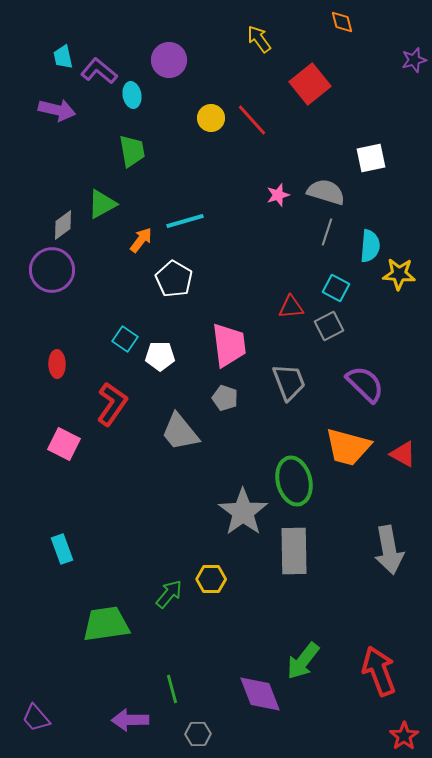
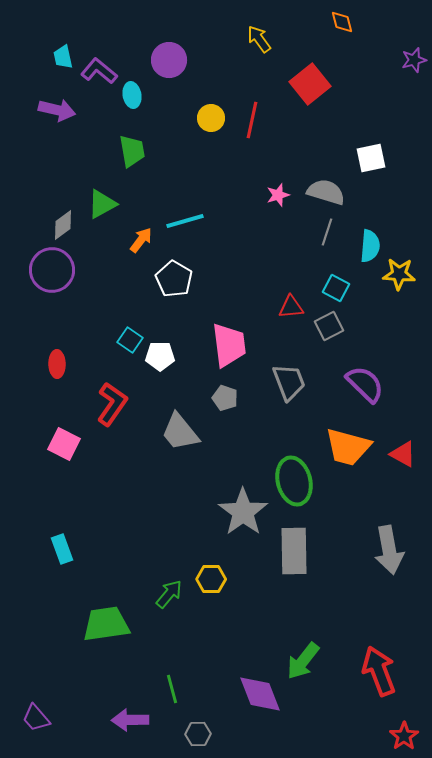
red line at (252, 120): rotated 54 degrees clockwise
cyan square at (125, 339): moved 5 px right, 1 px down
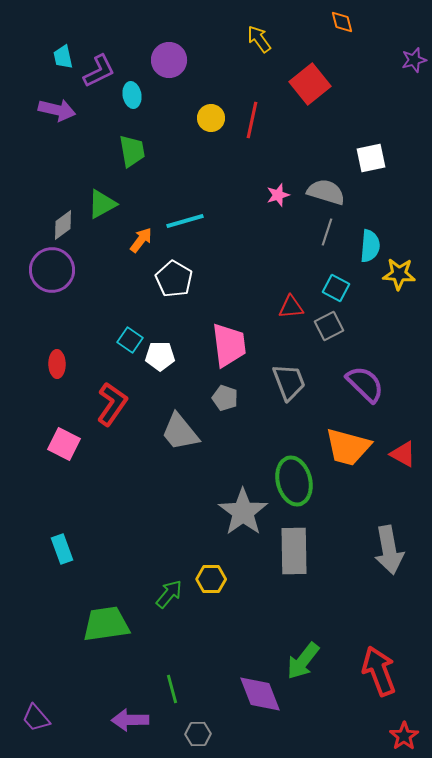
purple L-shape at (99, 71): rotated 114 degrees clockwise
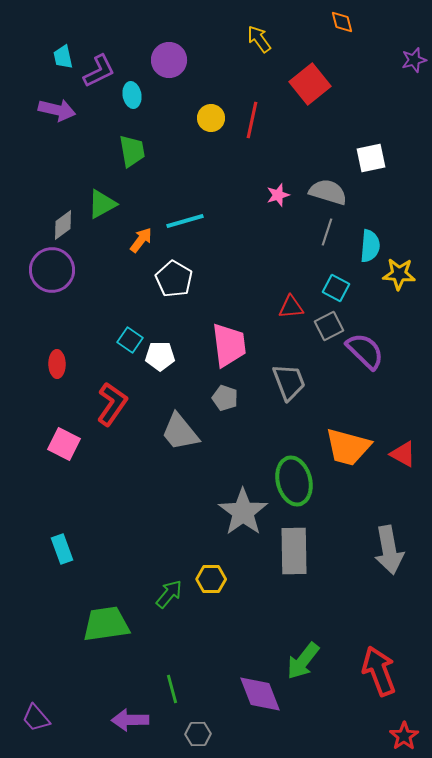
gray semicircle at (326, 192): moved 2 px right
purple semicircle at (365, 384): moved 33 px up
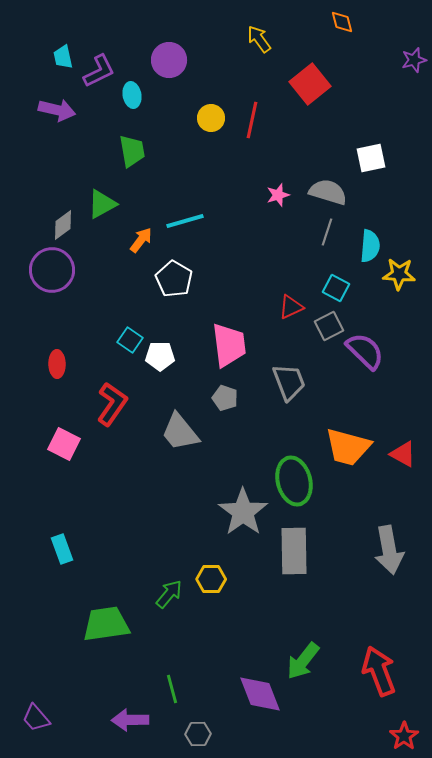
red triangle at (291, 307): rotated 20 degrees counterclockwise
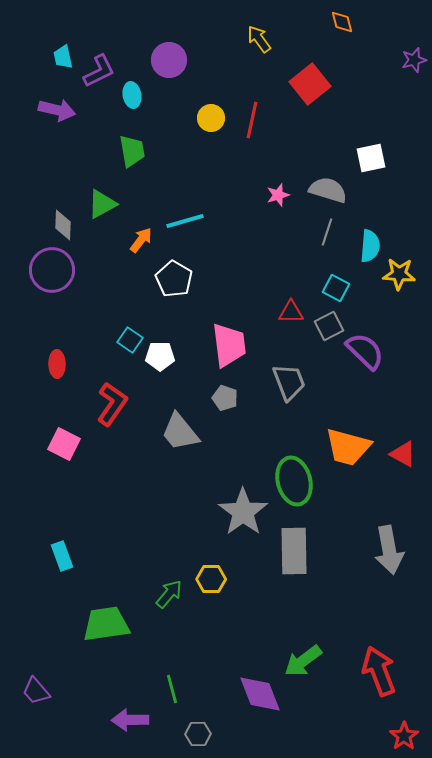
gray semicircle at (328, 192): moved 2 px up
gray diamond at (63, 225): rotated 52 degrees counterclockwise
red triangle at (291, 307): moved 5 px down; rotated 24 degrees clockwise
cyan rectangle at (62, 549): moved 7 px down
green arrow at (303, 661): rotated 15 degrees clockwise
purple trapezoid at (36, 718): moved 27 px up
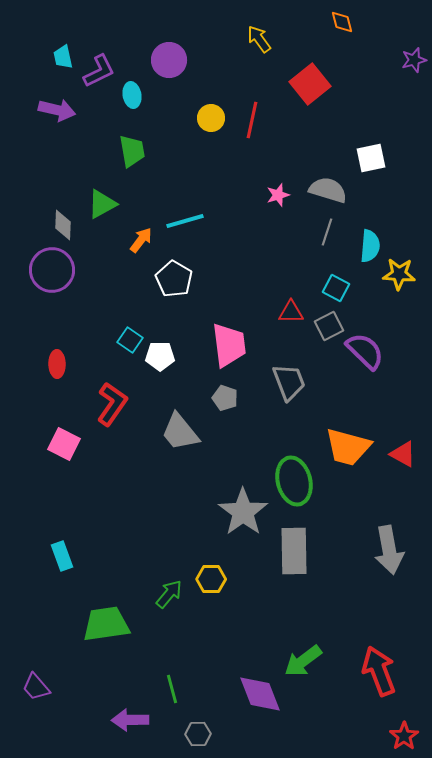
purple trapezoid at (36, 691): moved 4 px up
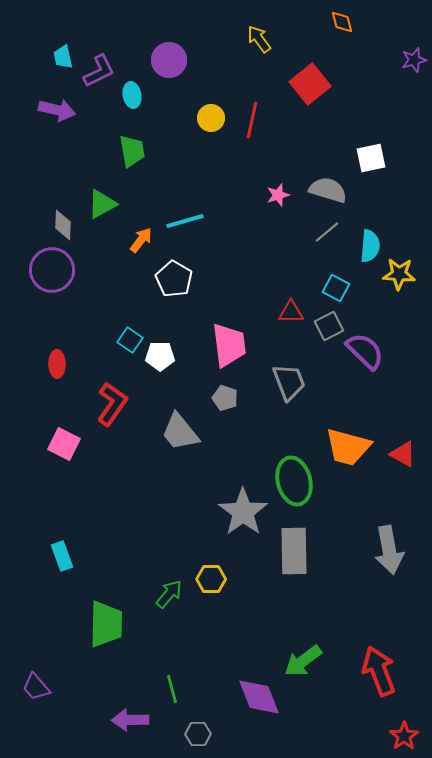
gray line at (327, 232): rotated 32 degrees clockwise
green trapezoid at (106, 624): rotated 99 degrees clockwise
purple diamond at (260, 694): moved 1 px left, 3 px down
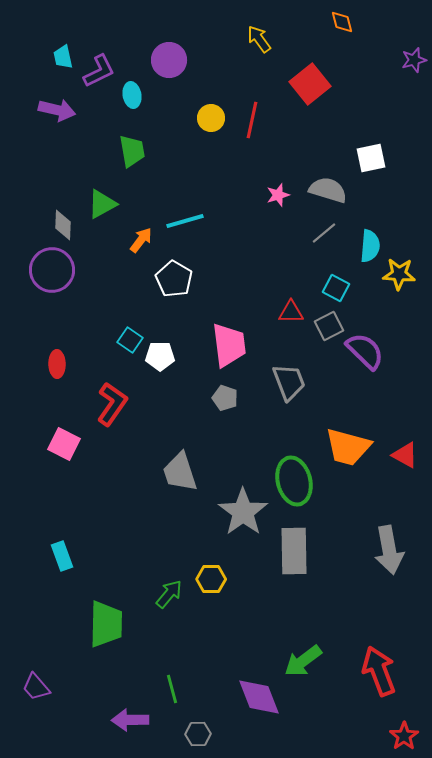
gray line at (327, 232): moved 3 px left, 1 px down
gray trapezoid at (180, 432): moved 40 px down; rotated 21 degrees clockwise
red triangle at (403, 454): moved 2 px right, 1 px down
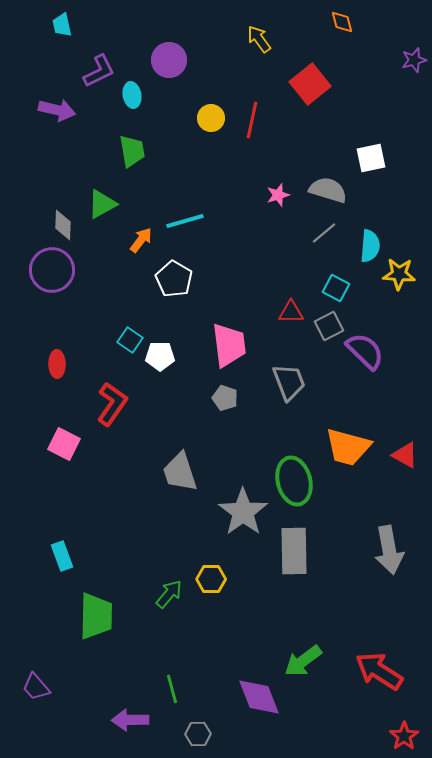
cyan trapezoid at (63, 57): moved 1 px left, 32 px up
green trapezoid at (106, 624): moved 10 px left, 8 px up
red arrow at (379, 671): rotated 36 degrees counterclockwise
